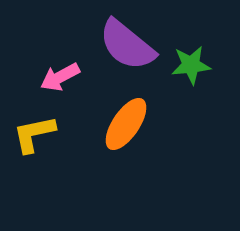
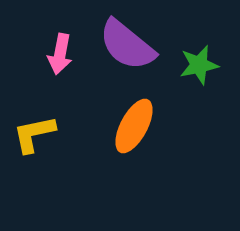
green star: moved 8 px right; rotated 6 degrees counterclockwise
pink arrow: moved 23 px up; rotated 51 degrees counterclockwise
orange ellipse: moved 8 px right, 2 px down; rotated 6 degrees counterclockwise
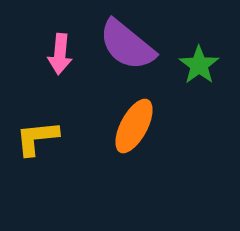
pink arrow: rotated 6 degrees counterclockwise
green star: rotated 24 degrees counterclockwise
yellow L-shape: moved 3 px right, 4 px down; rotated 6 degrees clockwise
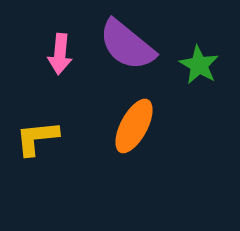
green star: rotated 6 degrees counterclockwise
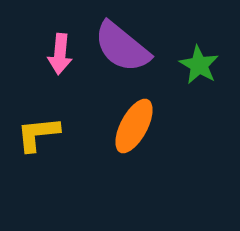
purple semicircle: moved 5 px left, 2 px down
yellow L-shape: moved 1 px right, 4 px up
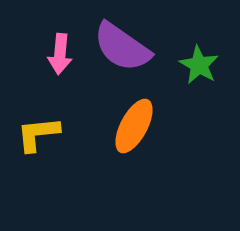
purple semicircle: rotated 4 degrees counterclockwise
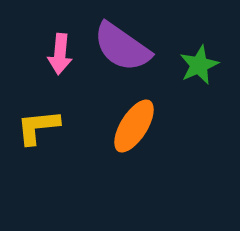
green star: rotated 18 degrees clockwise
orange ellipse: rotated 4 degrees clockwise
yellow L-shape: moved 7 px up
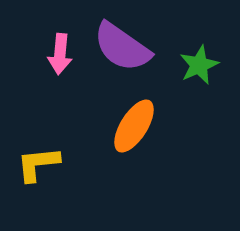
yellow L-shape: moved 37 px down
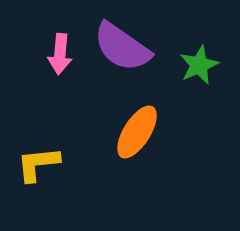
orange ellipse: moved 3 px right, 6 px down
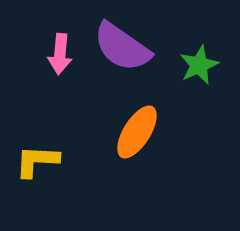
yellow L-shape: moved 1 px left, 3 px up; rotated 9 degrees clockwise
